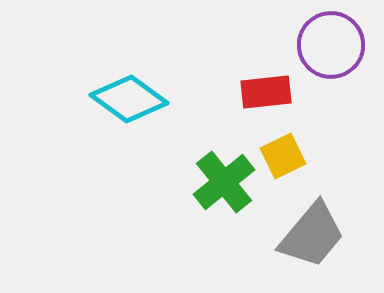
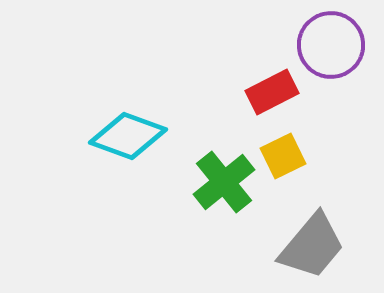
red rectangle: moved 6 px right; rotated 21 degrees counterclockwise
cyan diamond: moved 1 px left, 37 px down; rotated 16 degrees counterclockwise
gray trapezoid: moved 11 px down
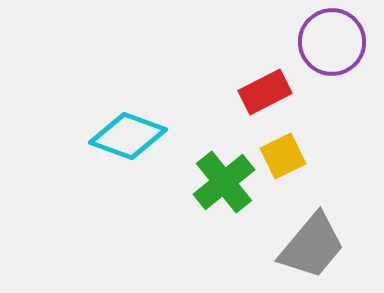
purple circle: moved 1 px right, 3 px up
red rectangle: moved 7 px left
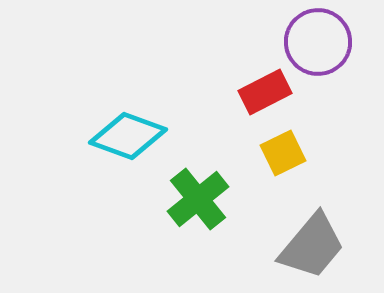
purple circle: moved 14 px left
yellow square: moved 3 px up
green cross: moved 26 px left, 17 px down
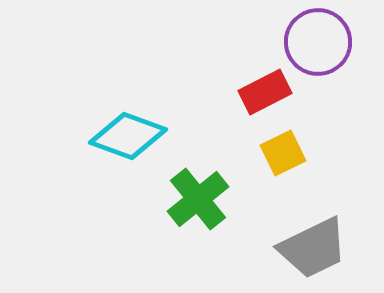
gray trapezoid: moved 1 px right, 2 px down; rotated 24 degrees clockwise
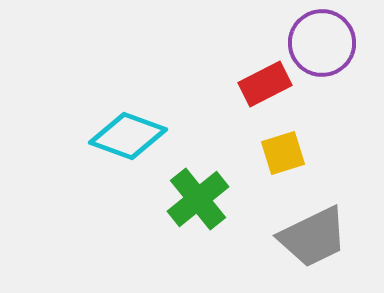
purple circle: moved 4 px right, 1 px down
red rectangle: moved 8 px up
yellow square: rotated 9 degrees clockwise
gray trapezoid: moved 11 px up
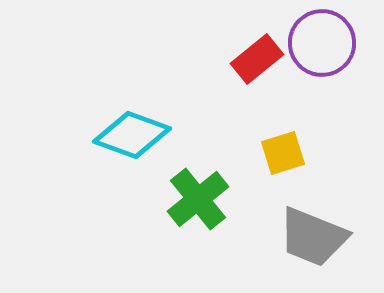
red rectangle: moved 8 px left, 25 px up; rotated 12 degrees counterclockwise
cyan diamond: moved 4 px right, 1 px up
gray trapezoid: rotated 48 degrees clockwise
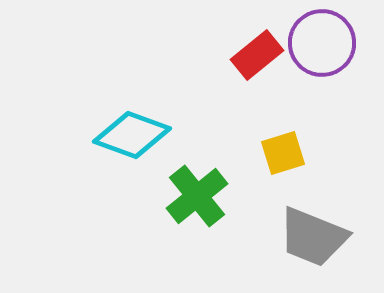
red rectangle: moved 4 px up
green cross: moved 1 px left, 3 px up
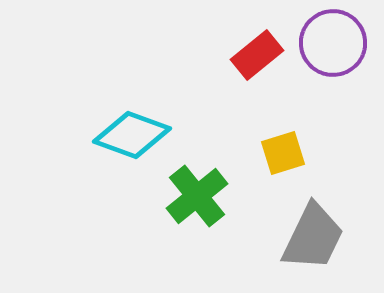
purple circle: moved 11 px right
gray trapezoid: rotated 86 degrees counterclockwise
